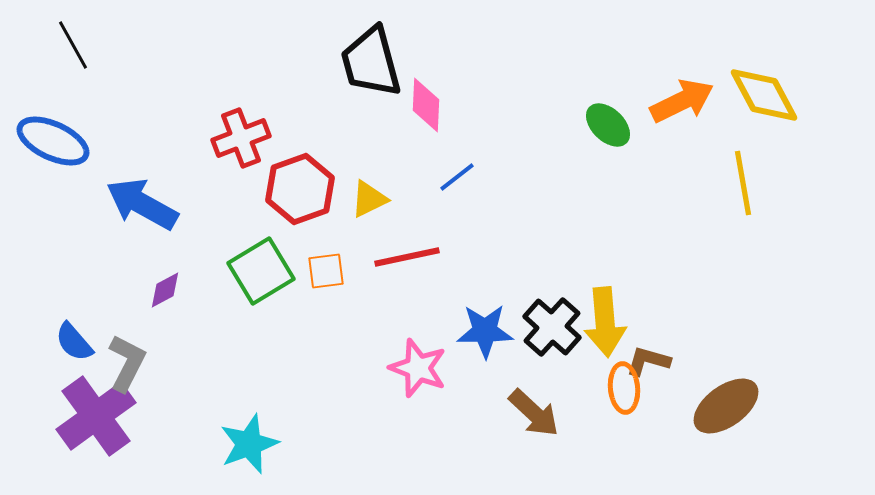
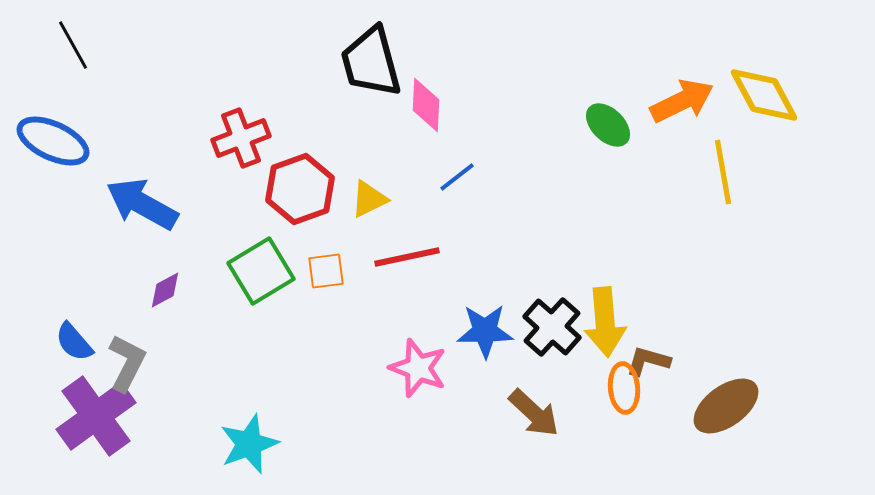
yellow line: moved 20 px left, 11 px up
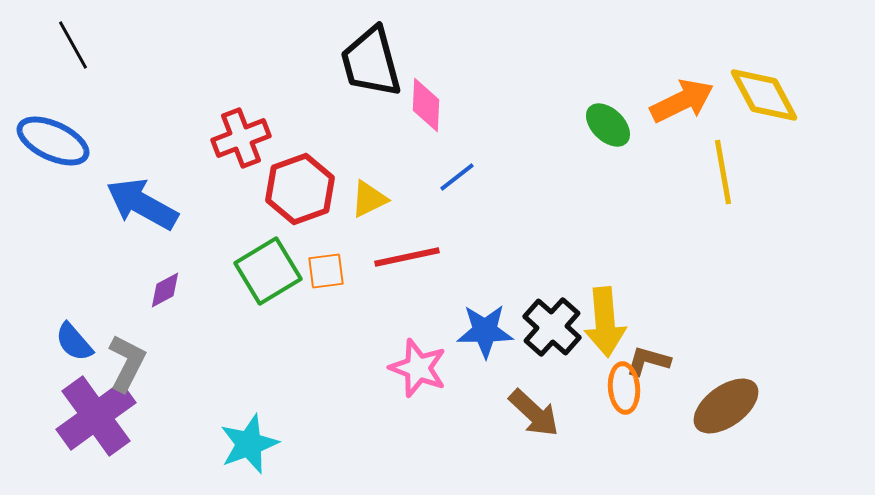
green square: moved 7 px right
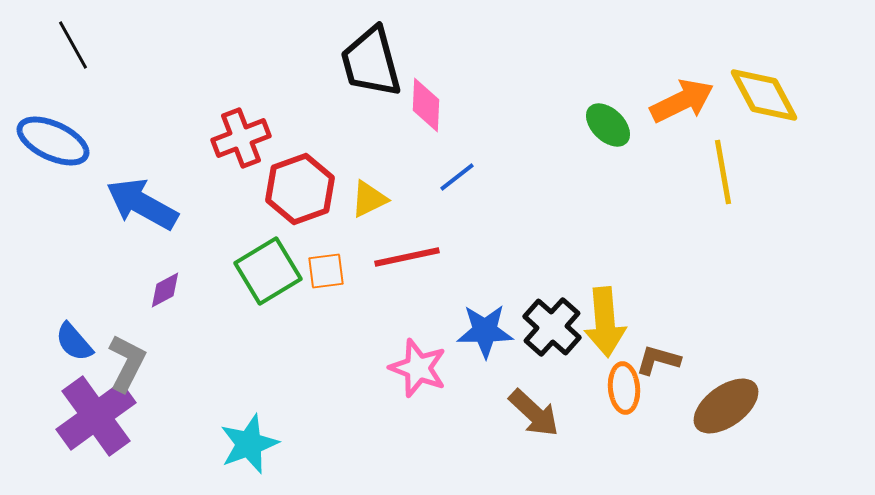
brown L-shape: moved 10 px right, 1 px up
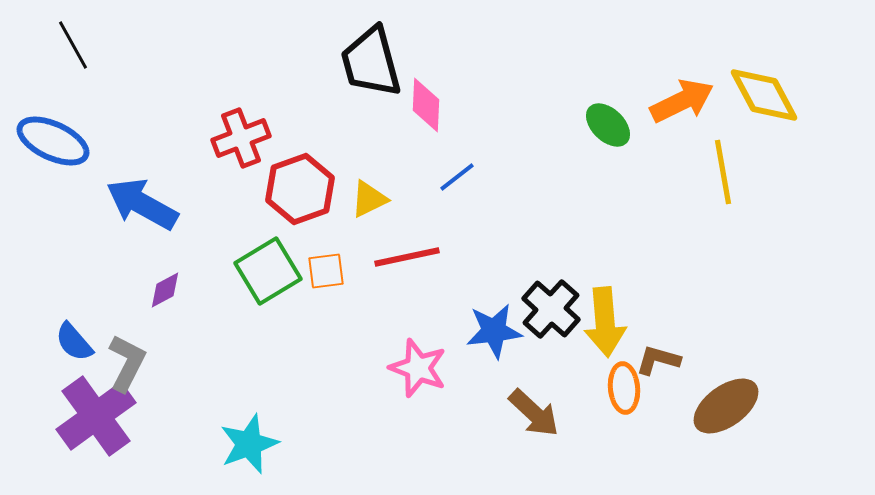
black cross: moved 1 px left, 18 px up
blue star: moved 9 px right; rotated 6 degrees counterclockwise
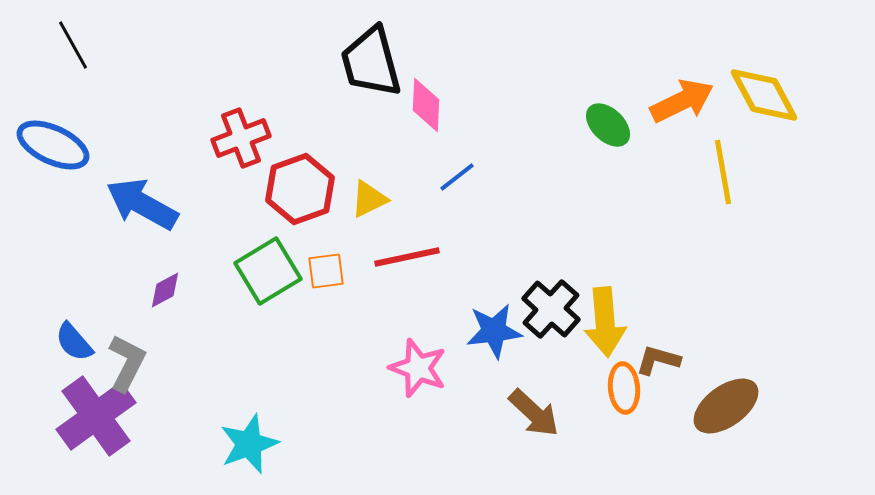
blue ellipse: moved 4 px down
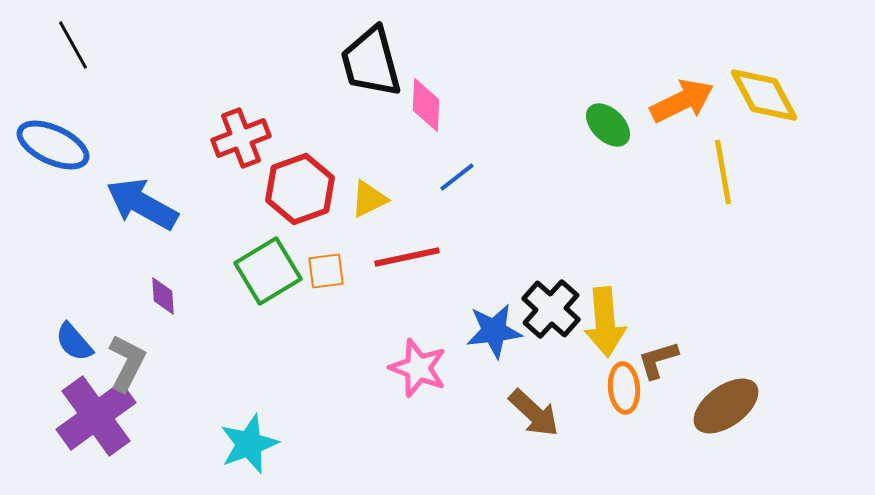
purple diamond: moved 2 px left, 6 px down; rotated 66 degrees counterclockwise
brown L-shape: rotated 33 degrees counterclockwise
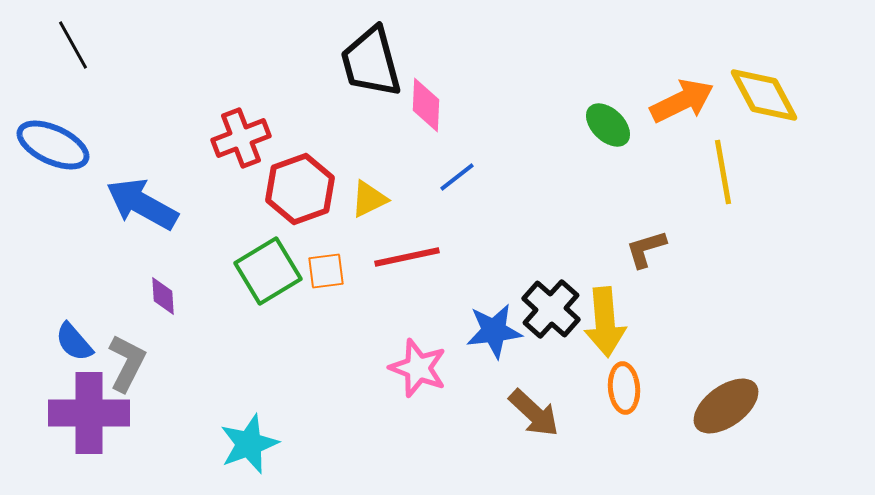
brown L-shape: moved 12 px left, 111 px up
purple cross: moved 7 px left, 3 px up; rotated 36 degrees clockwise
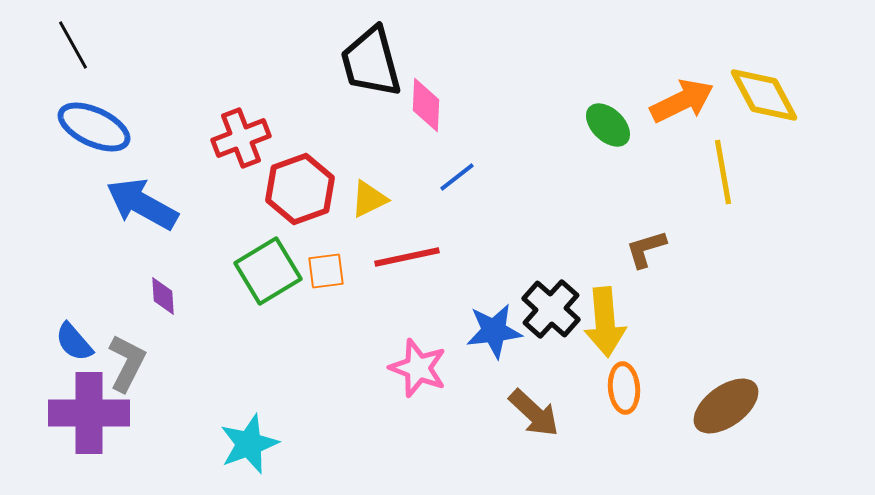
blue ellipse: moved 41 px right, 18 px up
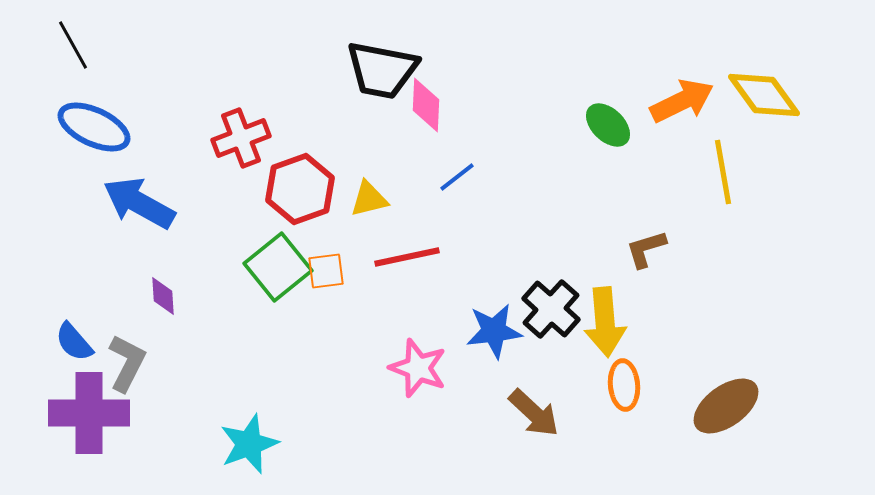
black trapezoid: moved 11 px right, 8 px down; rotated 64 degrees counterclockwise
yellow diamond: rotated 8 degrees counterclockwise
yellow triangle: rotated 12 degrees clockwise
blue arrow: moved 3 px left, 1 px up
green square: moved 10 px right, 4 px up; rotated 8 degrees counterclockwise
orange ellipse: moved 3 px up
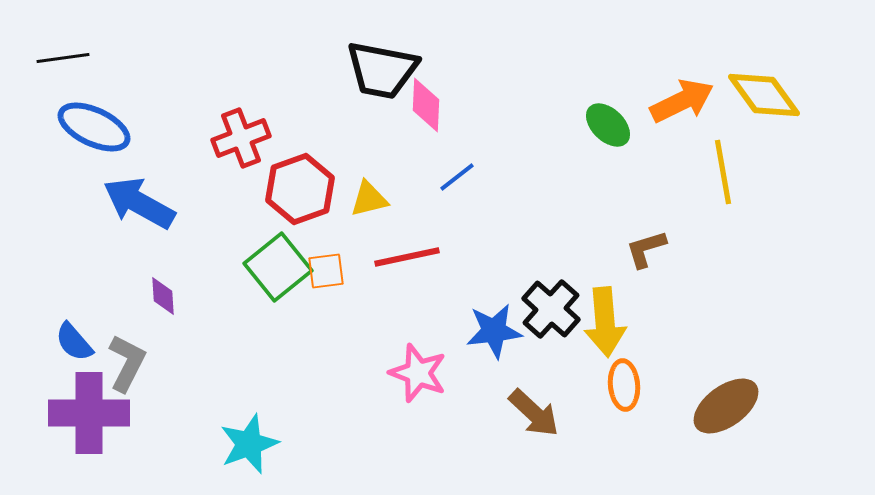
black line: moved 10 px left, 13 px down; rotated 69 degrees counterclockwise
pink star: moved 5 px down
